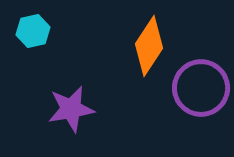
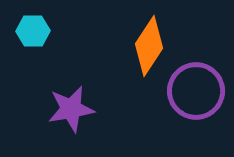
cyan hexagon: rotated 12 degrees clockwise
purple circle: moved 5 px left, 3 px down
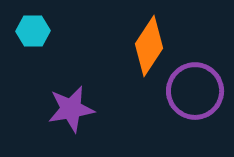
purple circle: moved 1 px left
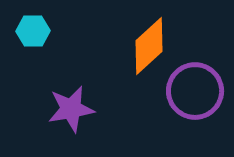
orange diamond: rotated 14 degrees clockwise
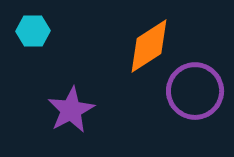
orange diamond: rotated 10 degrees clockwise
purple star: moved 1 px down; rotated 18 degrees counterclockwise
